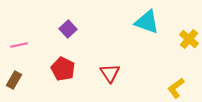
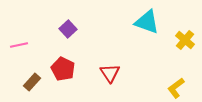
yellow cross: moved 4 px left, 1 px down
brown rectangle: moved 18 px right, 2 px down; rotated 12 degrees clockwise
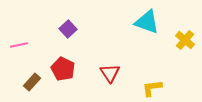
yellow L-shape: moved 24 px left; rotated 30 degrees clockwise
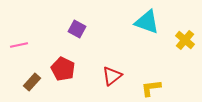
purple square: moved 9 px right; rotated 18 degrees counterclockwise
red triangle: moved 2 px right, 3 px down; rotated 25 degrees clockwise
yellow L-shape: moved 1 px left
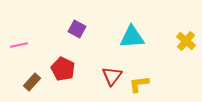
cyan triangle: moved 15 px left, 15 px down; rotated 24 degrees counterclockwise
yellow cross: moved 1 px right, 1 px down
red triangle: rotated 15 degrees counterclockwise
yellow L-shape: moved 12 px left, 4 px up
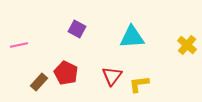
yellow cross: moved 1 px right, 4 px down
red pentagon: moved 3 px right, 4 px down
brown rectangle: moved 7 px right
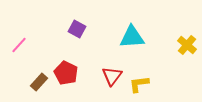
pink line: rotated 36 degrees counterclockwise
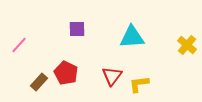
purple square: rotated 30 degrees counterclockwise
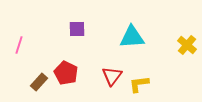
pink line: rotated 24 degrees counterclockwise
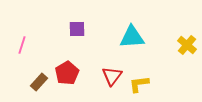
pink line: moved 3 px right
red pentagon: moved 1 px right; rotated 15 degrees clockwise
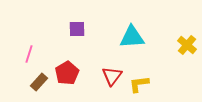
pink line: moved 7 px right, 9 px down
